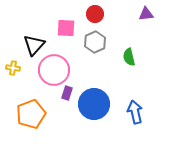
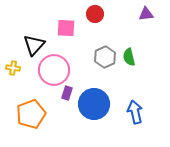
gray hexagon: moved 10 px right, 15 px down
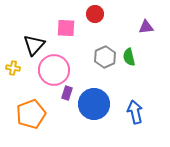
purple triangle: moved 13 px down
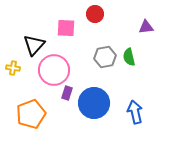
gray hexagon: rotated 15 degrees clockwise
blue circle: moved 1 px up
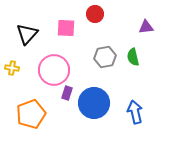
black triangle: moved 7 px left, 11 px up
green semicircle: moved 4 px right
yellow cross: moved 1 px left
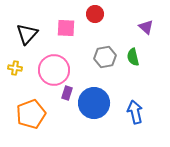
purple triangle: rotated 49 degrees clockwise
yellow cross: moved 3 px right
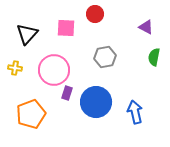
purple triangle: rotated 14 degrees counterclockwise
green semicircle: moved 21 px right; rotated 24 degrees clockwise
blue circle: moved 2 px right, 1 px up
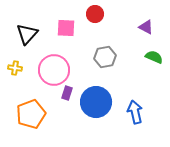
green semicircle: rotated 102 degrees clockwise
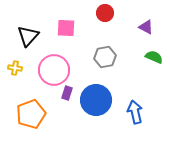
red circle: moved 10 px right, 1 px up
black triangle: moved 1 px right, 2 px down
blue circle: moved 2 px up
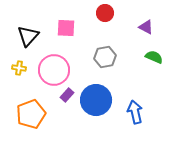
yellow cross: moved 4 px right
purple rectangle: moved 2 px down; rotated 24 degrees clockwise
